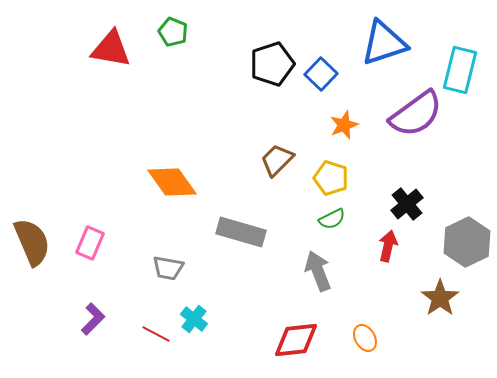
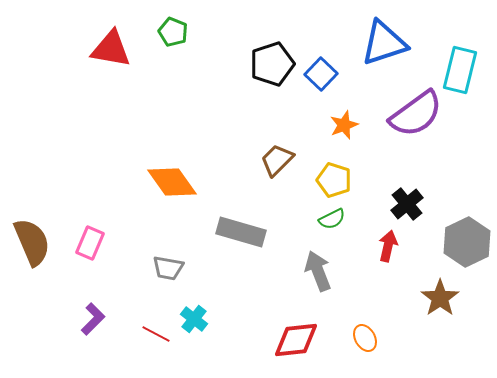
yellow pentagon: moved 3 px right, 2 px down
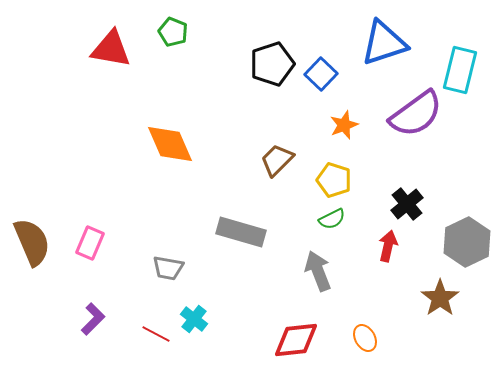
orange diamond: moved 2 px left, 38 px up; rotated 12 degrees clockwise
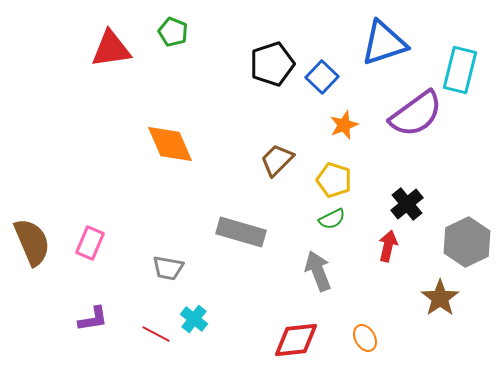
red triangle: rotated 18 degrees counterclockwise
blue square: moved 1 px right, 3 px down
purple L-shape: rotated 36 degrees clockwise
